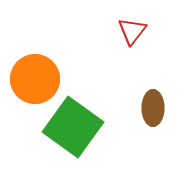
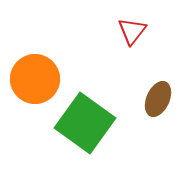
brown ellipse: moved 5 px right, 9 px up; rotated 24 degrees clockwise
green square: moved 12 px right, 4 px up
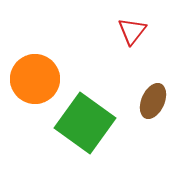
brown ellipse: moved 5 px left, 2 px down
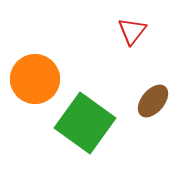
brown ellipse: rotated 16 degrees clockwise
